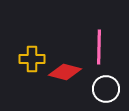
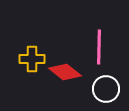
red diamond: rotated 24 degrees clockwise
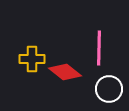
pink line: moved 1 px down
white circle: moved 3 px right
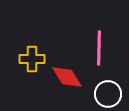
red diamond: moved 2 px right, 5 px down; rotated 20 degrees clockwise
white circle: moved 1 px left, 5 px down
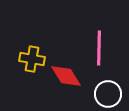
yellow cross: rotated 10 degrees clockwise
red diamond: moved 1 px left, 1 px up
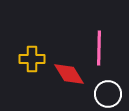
yellow cross: rotated 10 degrees counterclockwise
red diamond: moved 3 px right, 2 px up
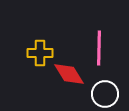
yellow cross: moved 8 px right, 6 px up
white circle: moved 3 px left
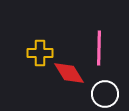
red diamond: moved 1 px up
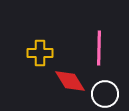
red diamond: moved 1 px right, 8 px down
